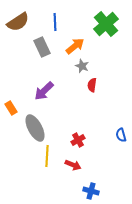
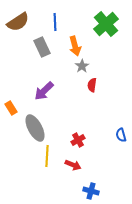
orange arrow: rotated 114 degrees clockwise
gray star: rotated 16 degrees clockwise
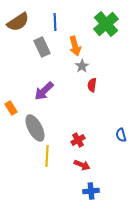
red arrow: moved 9 px right
blue cross: rotated 21 degrees counterclockwise
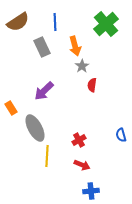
red cross: moved 1 px right
